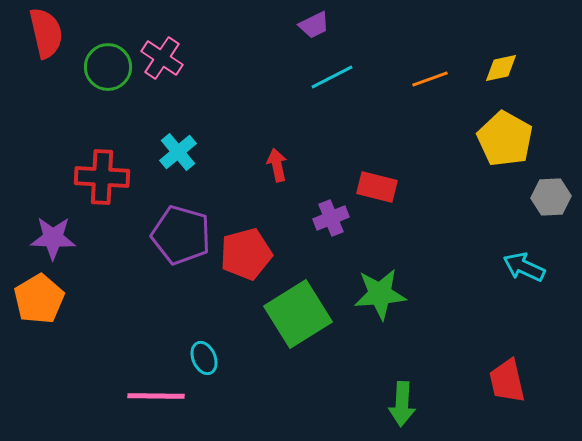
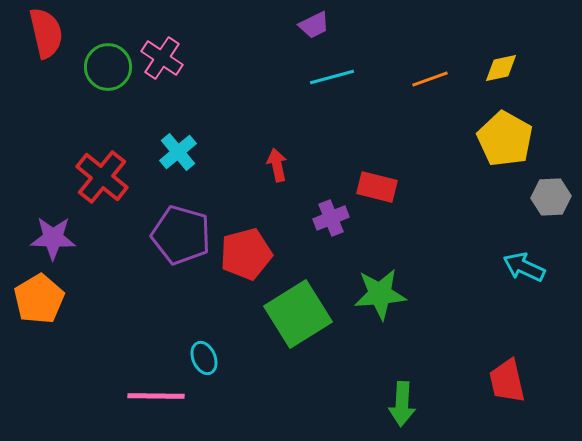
cyan line: rotated 12 degrees clockwise
red cross: rotated 36 degrees clockwise
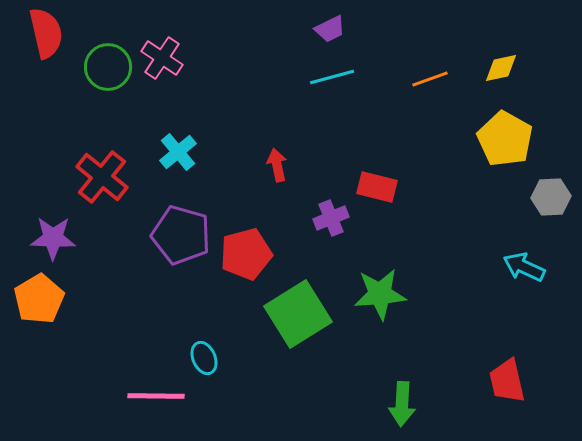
purple trapezoid: moved 16 px right, 4 px down
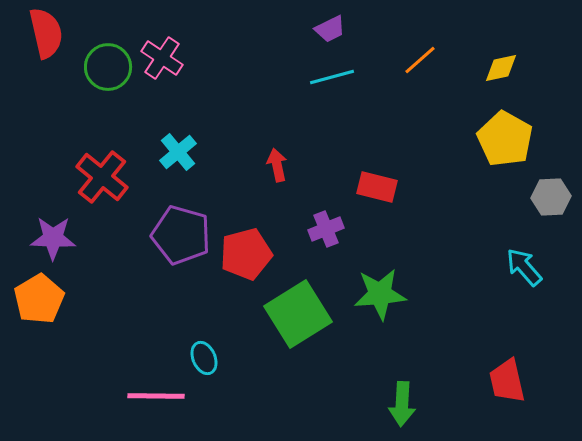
orange line: moved 10 px left, 19 px up; rotated 21 degrees counterclockwise
purple cross: moved 5 px left, 11 px down
cyan arrow: rotated 24 degrees clockwise
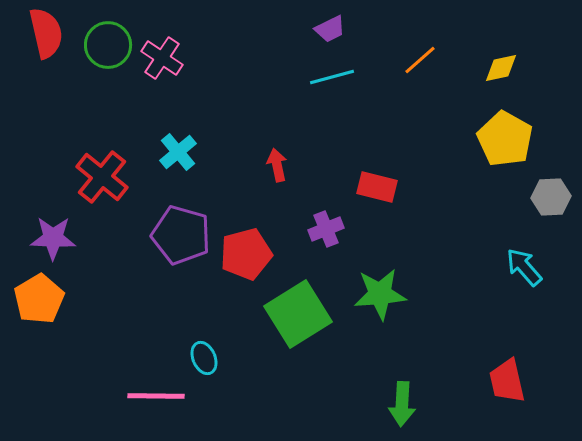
green circle: moved 22 px up
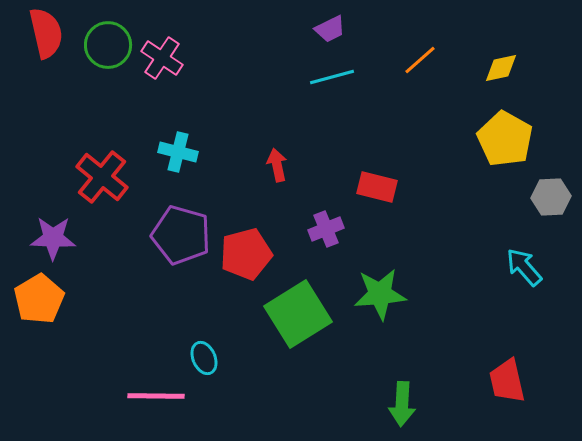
cyan cross: rotated 36 degrees counterclockwise
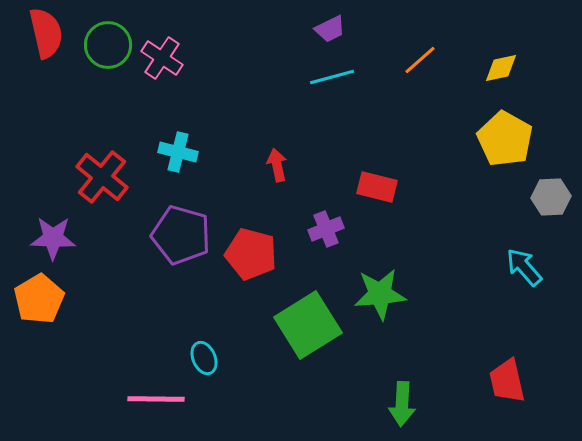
red pentagon: moved 5 px right; rotated 30 degrees clockwise
green square: moved 10 px right, 11 px down
pink line: moved 3 px down
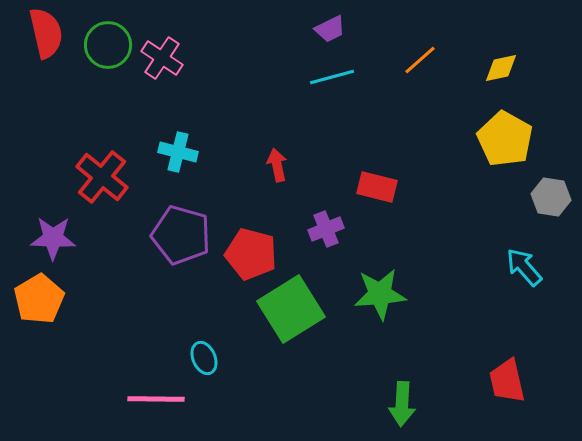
gray hexagon: rotated 12 degrees clockwise
green square: moved 17 px left, 16 px up
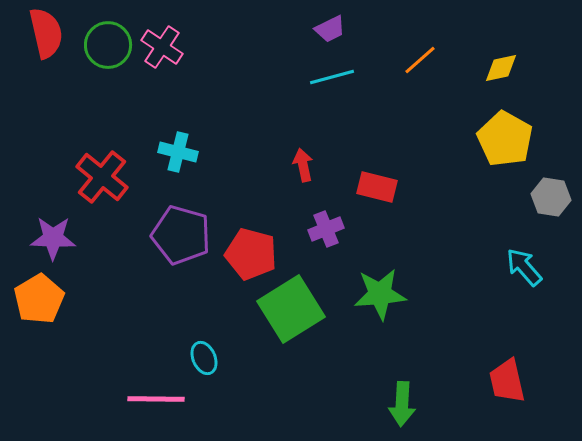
pink cross: moved 11 px up
red arrow: moved 26 px right
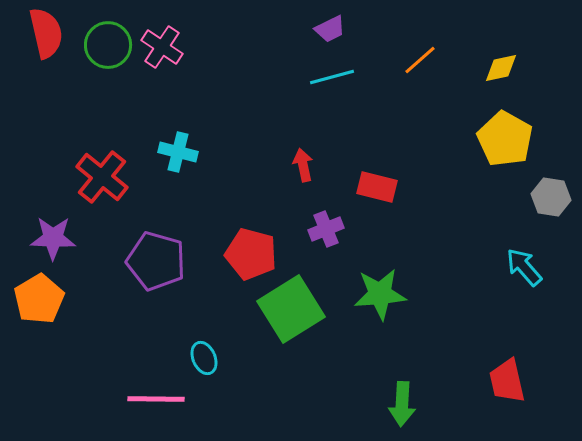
purple pentagon: moved 25 px left, 26 px down
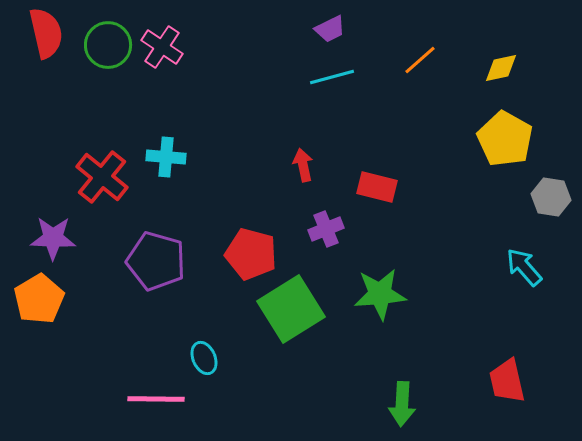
cyan cross: moved 12 px left, 5 px down; rotated 9 degrees counterclockwise
